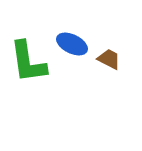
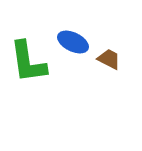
blue ellipse: moved 1 px right, 2 px up
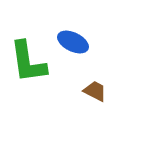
brown trapezoid: moved 14 px left, 32 px down
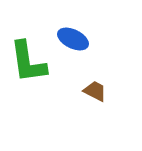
blue ellipse: moved 3 px up
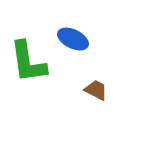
brown trapezoid: moved 1 px right, 1 px up
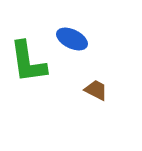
blue ellipse: moved 1 px left
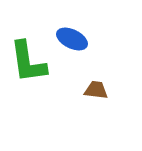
brown trapezoid: rotated 20 degrees counterclockwise
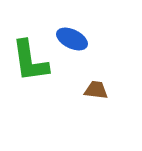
green L-shape: moved 2 px right, 1 px up
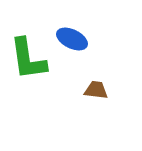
green L-shape: moved 2 px left, 2 px up
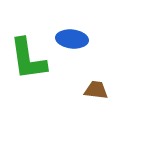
blue ellipse: rotated 20 degrees counterclockwise
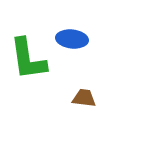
brown trapezoid: moved 12 px left, 8 px down
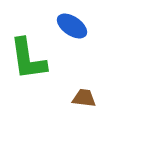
blue ellipse: moved 13 px up; rotated 28 degrees clockwise
